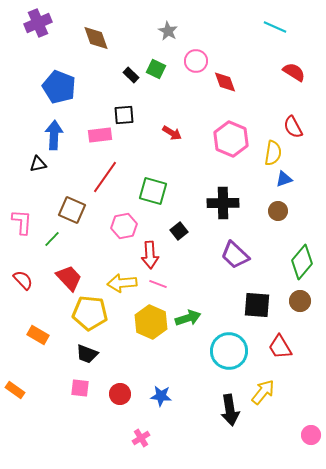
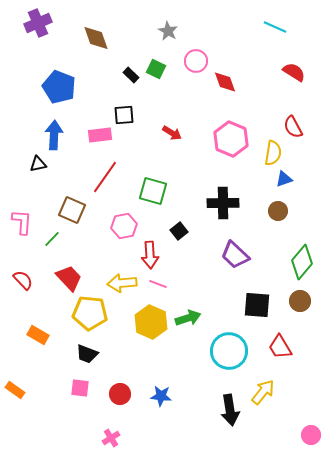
pink cross at (141, 438): moved 30 px left
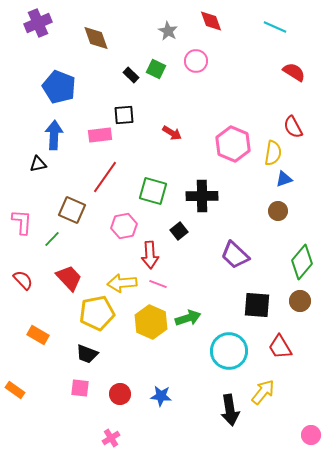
red diamond at (225, 82): moved 14 px left, 61 px up
pink hexagon at (231, 139): moved 2 px right, 5 px down
black cross at (223, 203): moved 21 px left, 7 px up
yellow pentagon at (90, 313): moved 7 px right; rotated 16 degrees counterclockwise
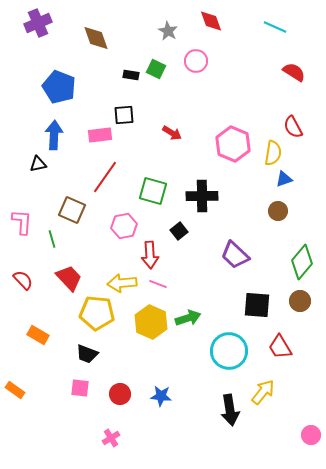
black rectangle at (131, 75): rotated 35 degrees counterclockwise
green line at (52, 239): rotated 60 degrees counterclockwise
yellow pentagon at (97, 313): rotated 16 degrees clockwise
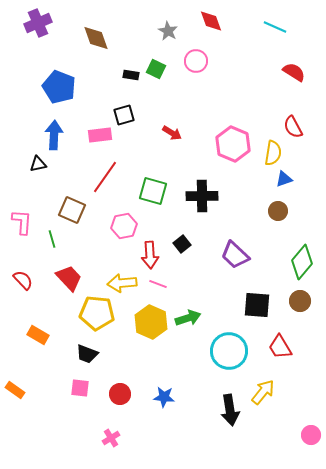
black square at (124, 115): rotated 10 degrees counterclockwise
black square at (179, 231): moved 3 px right, 13 px down
blue star at (161, 396): moved 3 px right, 1 px down
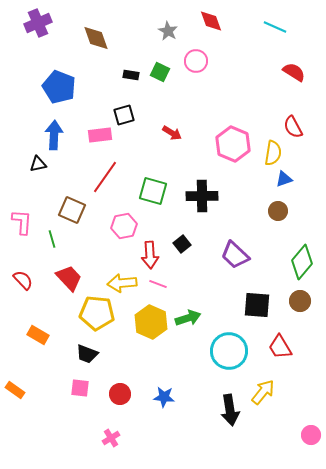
green square at (156, 69): moved 4 px right, 3 px down
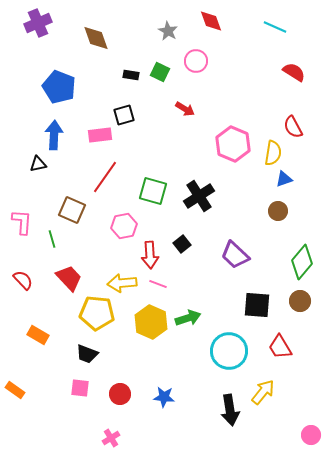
red arrow at (172, 133): moved 13 px right, 24 px up
black cross at (202, 196): moved 3 px left; rotated 32 degrees counterclockwise
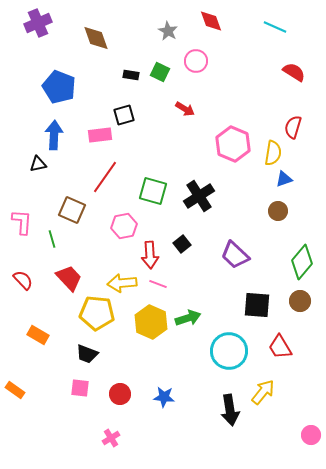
red semicircle at (293, 127): rotated 45 degrees clockwise
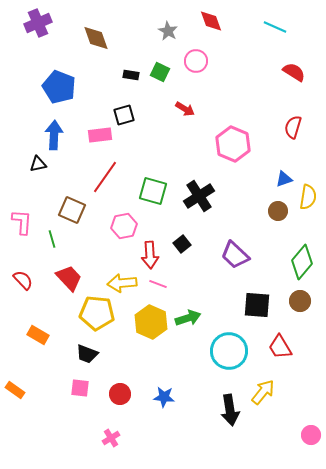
yellow semicircle at (273, 153): moved 35 px right, 44 px down
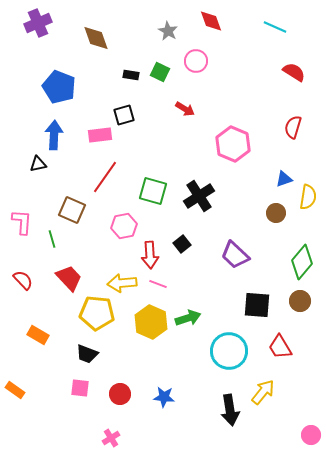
brown circle at (278, 211): moved 2 px left, 2 px down
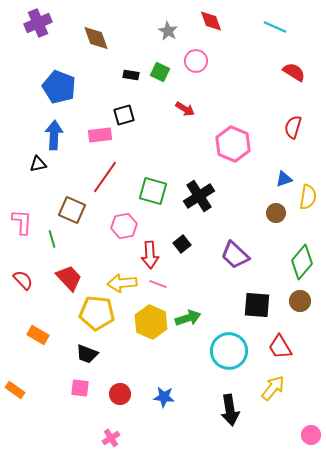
yellow arrow at (263, 392): moved 10 px right, 4 px up
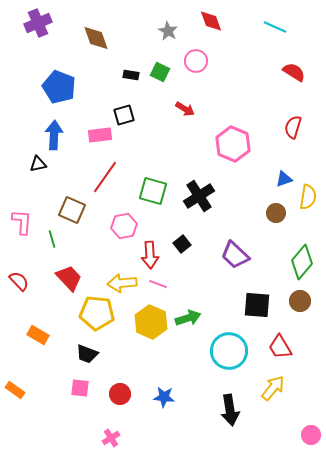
red semicircle at (23, 280): moved 4 px left, 1 px down
